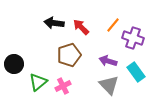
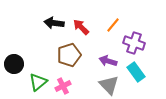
purple cross: moved 1 px right, 5 px down
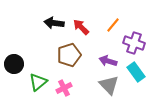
pink cross: moved 1 px right, 2 px down
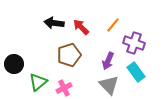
purple arrow: rotated 84 degrees counterclockwise
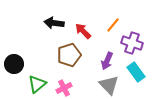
red arrow: moved 2 px right, 4 px down
purple cross: moved 2 px left
purple arrow: moved 1 px left
green triangle: moved 1 px left, 2 px down
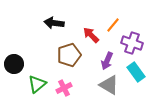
red arrow: moved 8 px right, 4 px down
gray triangle: rotated 15 degrees counterclockwise
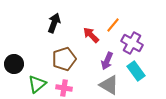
black arrow: rotated 102 degrees clockwise
purple cross: rotated 10 degrees clockwise
brown pentagon: moved 5 px left, 4 px down
cyan rectangle: moved 1 px up
pink cross: rotated 35 degrees clockwise
